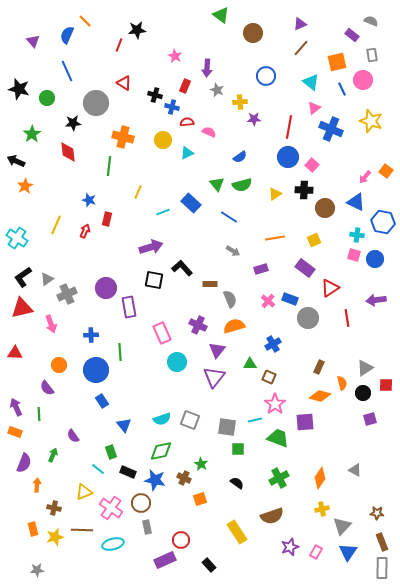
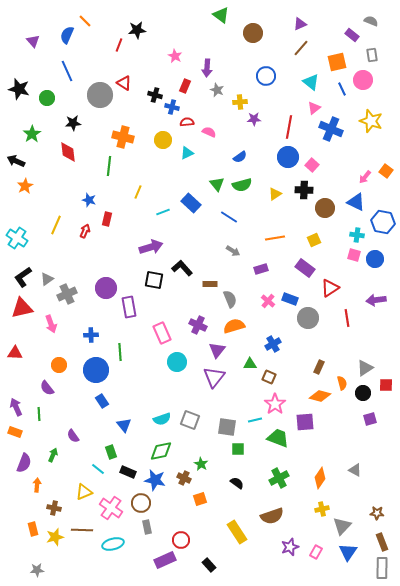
gray circle at (96, 103): moved 4 px right, 8 px up
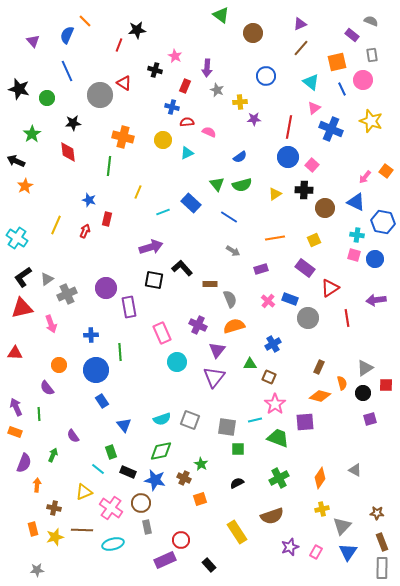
black cross at (155, 95): moved 25 px up
black semicircle at (237, 483): rotated 64 degrees counterclockwise
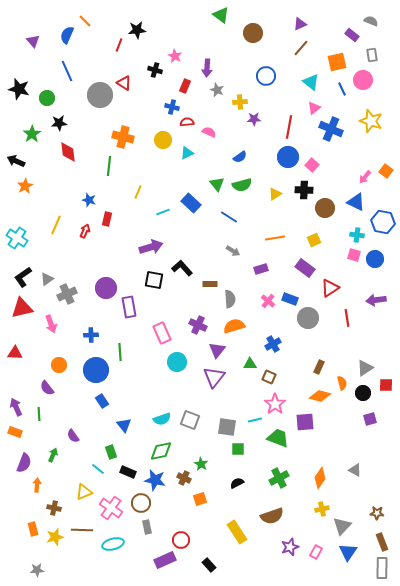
black star at (73, 123): moved 14 px left
gray semicircle at (230, 299): rotated 18 degrees clockwise
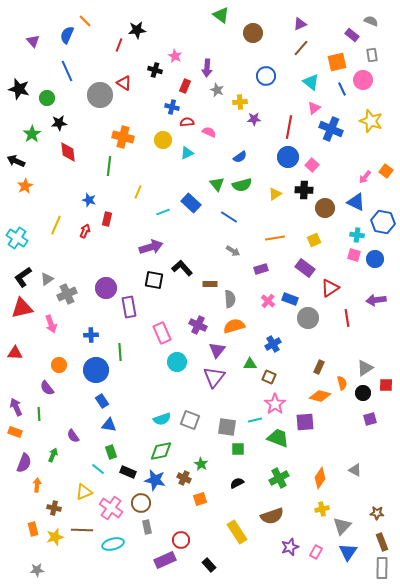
blue triangle at (124, 425): moved 15 px left; rotated 42 degrees counterclockwise
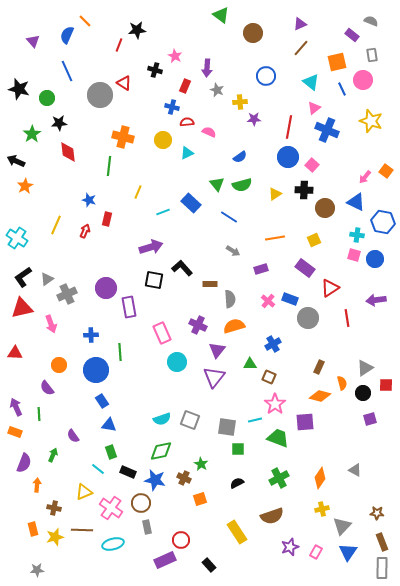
blue cross at (331, 129): moved 4 px left, 1 px down
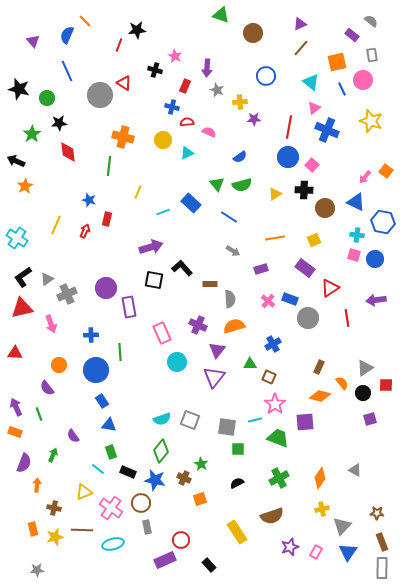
green triangle at (221, 15): rotated 18 degrees counterclockwise
gray semicircle at (371, 21): rotated 16 degrees clockwise
orange semicircle at (342, 383): rotated 24 degrees counterclockwise
green line at (39, 414): rotated 16 degrees counterclockwise
green diamond at (161, 451): rotated 40 degrees counterclockwise
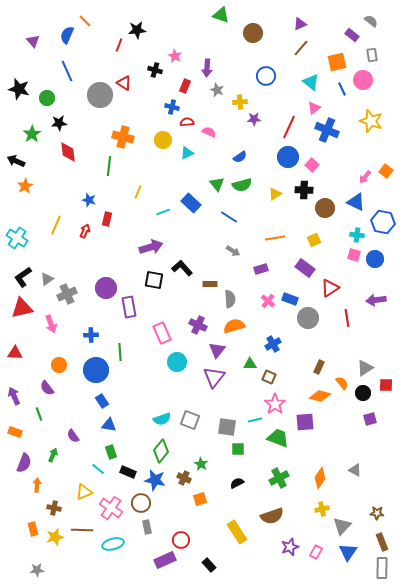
red line at (289, 127): rotated 15 degrees clockwise
purple arrow at (16, 407): moved 2 px left, 11 px up
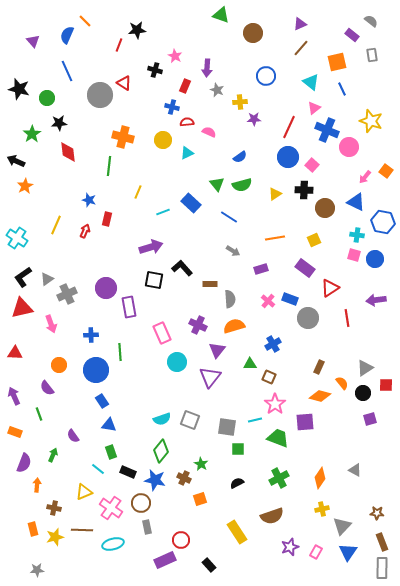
pink circle at (363, 80): moved 14 px left, 67 px down
purple triangle at (214, 377): moved 4 px left
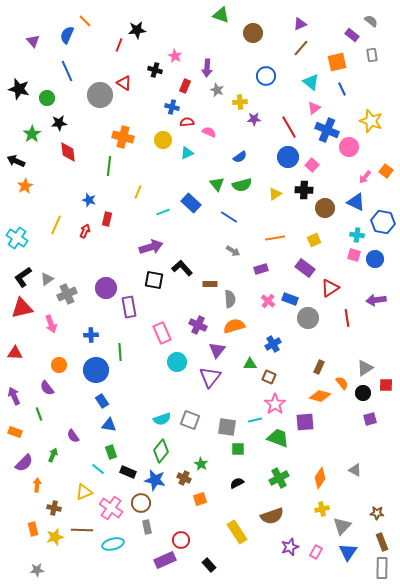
red line at (289, 127): rotated 55 degrees counterclockwise
purple semicircle at (24, 463): rotated 24 degrees clockwise
